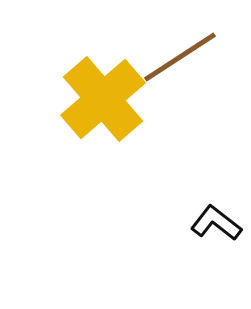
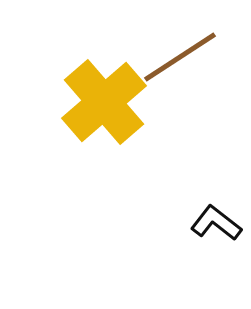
yellow cross: moved 1 px right, 3 px down
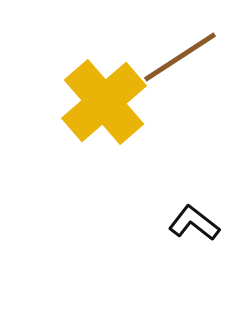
black L-shape: moved 22 px left
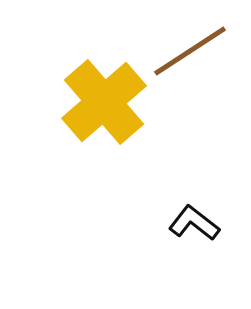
brown line: moved 10 px right, 6 px up
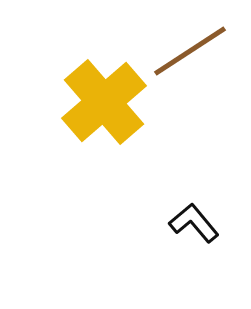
black L-shape: rotated 12 degrees clockwise
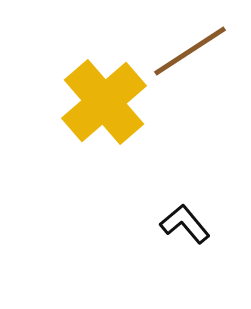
black L-shape: moved 9 px left, 1 px down
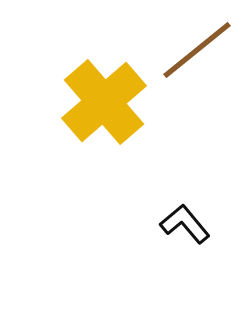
brown line: moved 7 px right, 1 px up; rotated 6 degrees counterclockwise
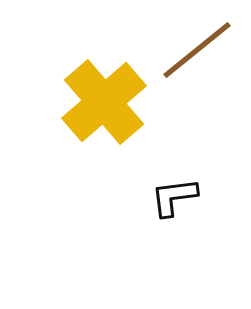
black L-shape: moved 11 px left, 27 px up; rotated 57 degrees counterclockwise
